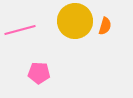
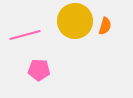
pink line: moved 5 px right, 5 px down
pink pentagon: moved 3 px up
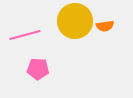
orange semicircle: rotated 66 degrees clockwise
pink pentagon: moved 1 px left, 1 px up
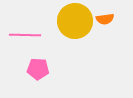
orange semicircle: moved 7 px up
pink line: rotated 16 degrees clockwise
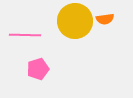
pink pentagon: rotated 20 degrees counterclockwise
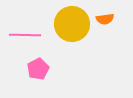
yellow circle: moved 3 px left, 3 px down
pink pentagon: rotated 10 degrees counterclockwise
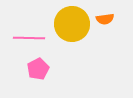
pink line: moved 4 px right, 3 px down
